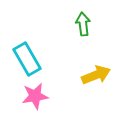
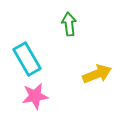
green arrow: moved 14 px left
yellow arrow: moved 1 px right, 1 px up
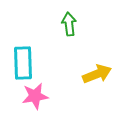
cyan rectangle: moved 4 px left, 4 px down; rotated 28 degrees clockwise
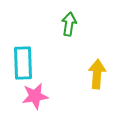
green arrow: rotated 15 degrees clockwise
yellow arrow: rotated 64 degrees counterclockwise
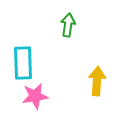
green arrow: moved 1 px left, 1 px down
yellow arrow: moved 7 px down
